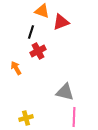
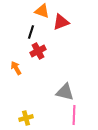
pink line: moved 2 px up
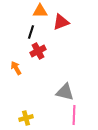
orange triangle: moved 2 px left; rotated 21 degrees counterclockwise
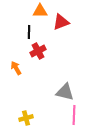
black line: moved 2 px left; rotated 16 degrees counterclockwise
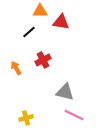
red triangle: rotated 30 degrees clockwise
black line: rotated 48 degrees clockwise
red cross: moved 5 px right, 9 px down
pink line: rotated 66 degrees counterclockwise
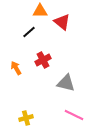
red triangle: moved 1 px right; rotated 30 degrees clockwise
gray triangle: moved 1 px right, 9 px up
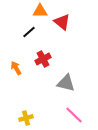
red cross: moved 1 px up
pink line: rotated 18 degrees clockwise
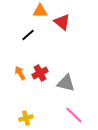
black line: moved 1 px left, 3 px down
red cross: moved 3 px left, 14 px down
orange arrow: moved 4 px right, 5 px down
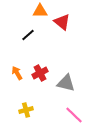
orange arrow: moved 3 px left
yellow cross: moved 8 px up
